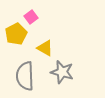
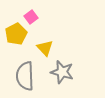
yellow triangle: rotated 18 degrees clockwise
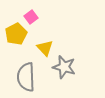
gray star: moved 2 px right, 5 px up
gray semicircle: moved 1 px right, 1 px down
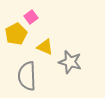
yellow triangle: moved 1 px up; rotated 24 degrees counterclockwise
gray star: moved 6 px right, 5 px up
gray semicircle: moved 1 px right, 1 px up
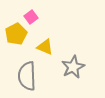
gray star: moved 3 px right, 5 px down; rotated 30 degrees clockwise
